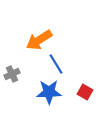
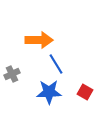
orange arrow: rotated 148 degrees counterclockwise
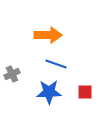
orange arrow: moved 9 px right, 5 px up
blue line: rotated 40 degrees counterclockwise
red square: rotated 28 degrees counterclockwise
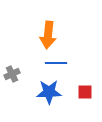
orange arrow: rotated 96 degrees clockwise
blue line: moved 1 px up; rotated 20 degrees counterclockwise
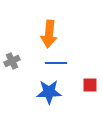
orange arrow: moved 1 px right, 1 px up
gray cross: moved 13 px up
red square: moved 5 px right, 7 px up
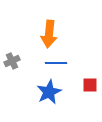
blue star: rotated 25 degrees counterclockwise
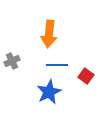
blue line: moved 1 px right, 2 px down
red square: moved 4 px left, 9 px up; rotated 35 degrees clockwise
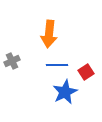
red square: moved 4 px up; rotated 21 degrees clockwise
blue star: moved 16 px right
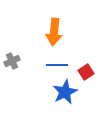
orange arrow: moved 5 px right, 2 px up
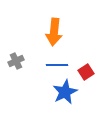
gray cross: moved 4 px right
